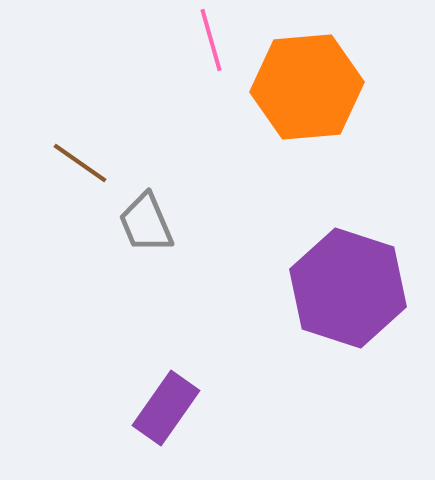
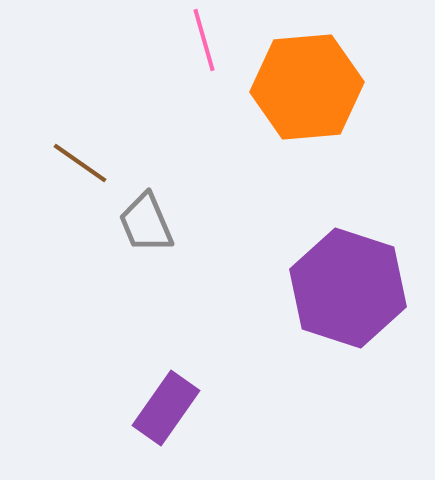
pink line: moved 7 px left
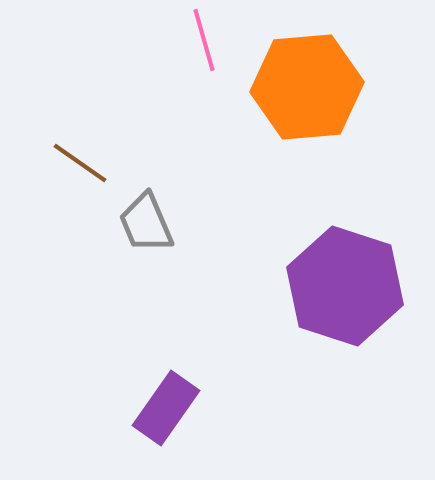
purple hexagon: moved 3 px left, 2 px up
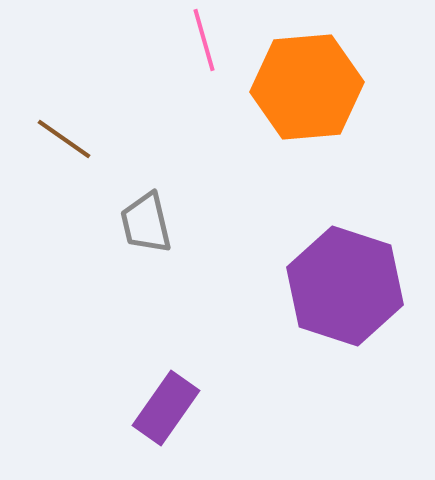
brown line: moved 16 px left, 24 px up
gray trapezoid: rotated 10 degrees clockwise
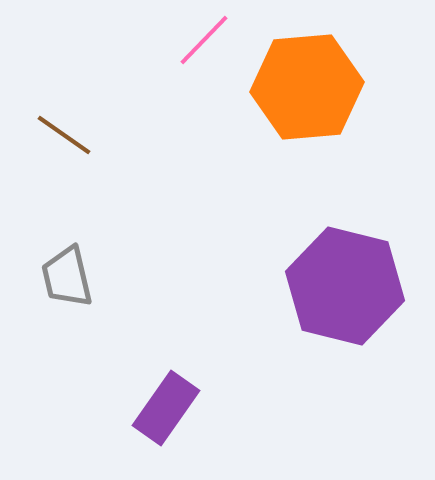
pink line: rotated 60 degrees clockwise
brown line: moved 4 px up
gray trapezoid: moved 79 px left, 54 px down
purple hexagon: rotated 4 degrees counterclockwise
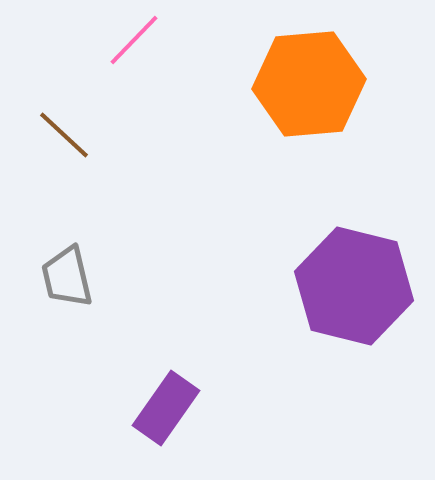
pink line: moved 70 px left
orange hexagon: moved 2 px right, 3 px up
brown line: rotated 8 degrees clockwise
purple hexagon: moved 9 px right
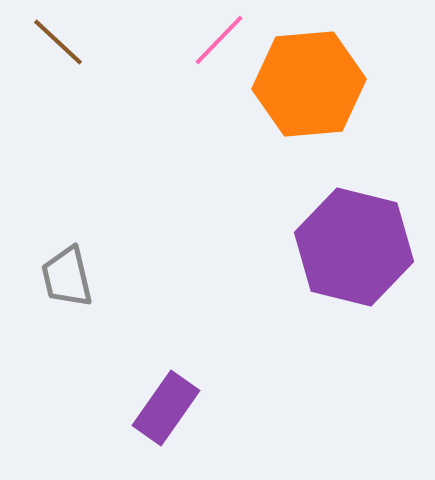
pink line: moved 85 px right
brown line: moved 6 px left, 93 px up
purple hexagon: moved 39 px up
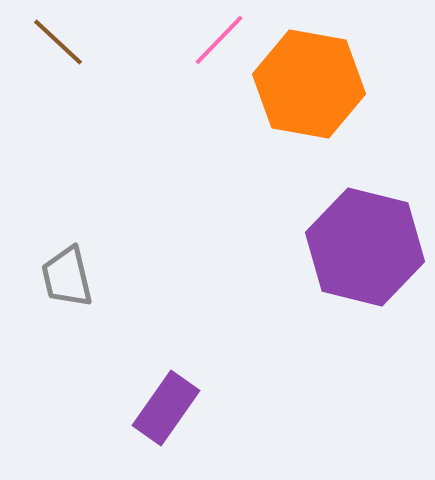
orange hexagon: rotated 15 degrees clockwise
purple hexagon: moved 11 px right
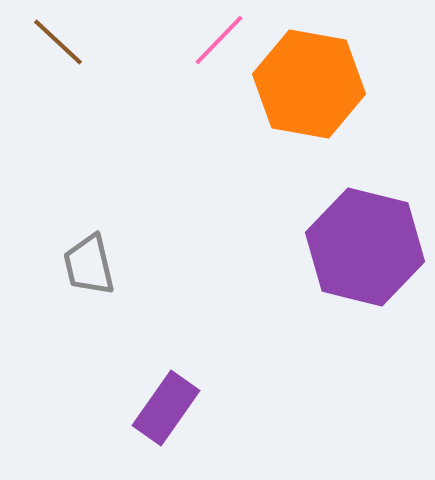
gray trapezoid: moved 22 px right, 12 px up
